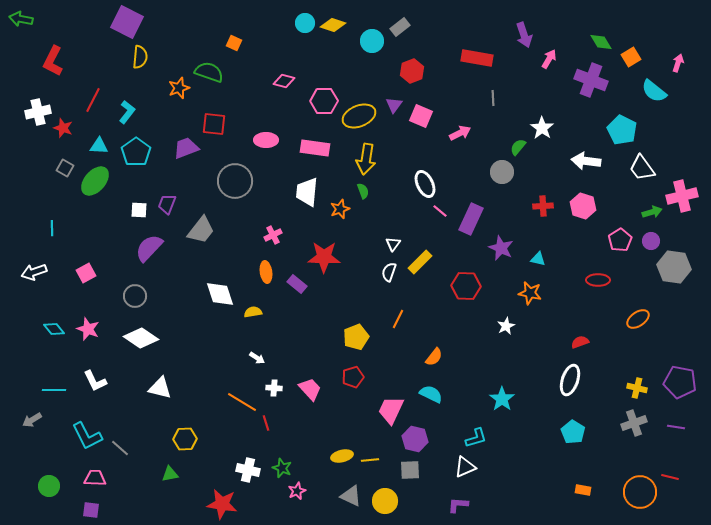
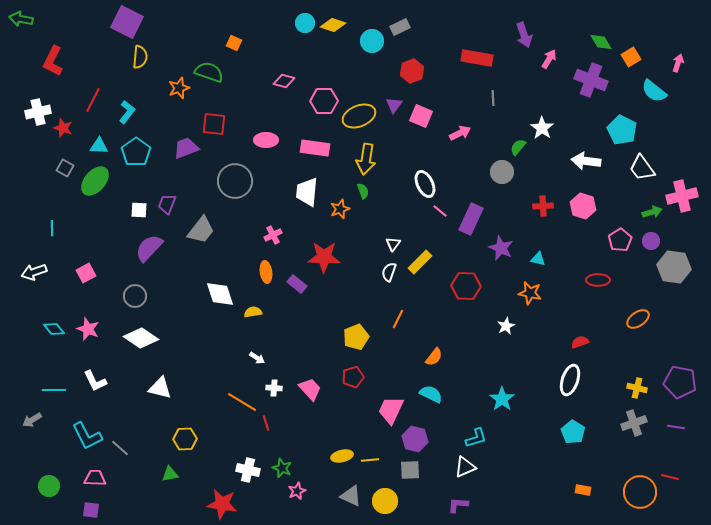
gray rectangle at (400, 27): rotated 12 degrees clockwise
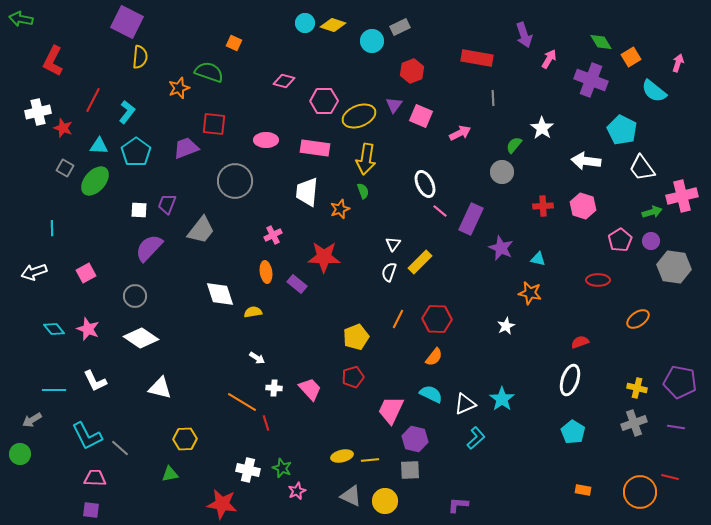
green semicircle at (518, 147): moved 4 px left, 2 px up
red hexagon at (466, 286): moved 29 px left, 33 px down
cyan L-shape at (476, 438): rotated 25 degrees counterclockwise
white triangle at (465, 467): moved 63 px up
green circle at (49, 486): moved 29 px left, 32 px up
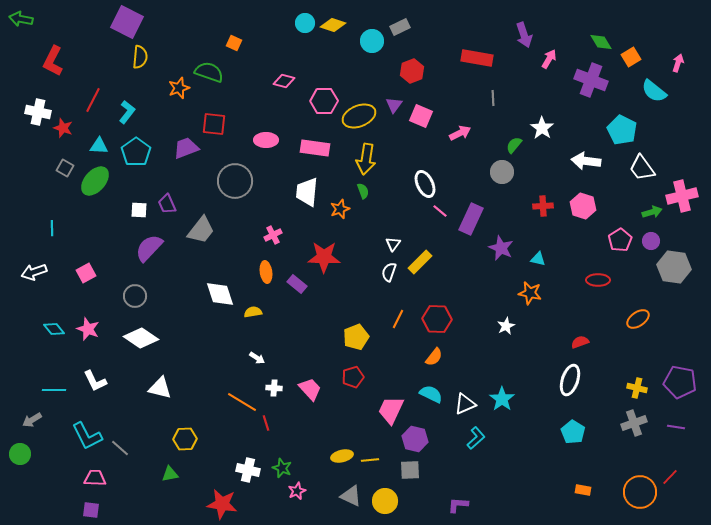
white cross at (38, 112): rotated 25 degrees clockwise
purple trapezoid at (167, 204): rotated 45 degrees counterclockwise
red line at (670, 477): rotated 60 degrees counterclockwise
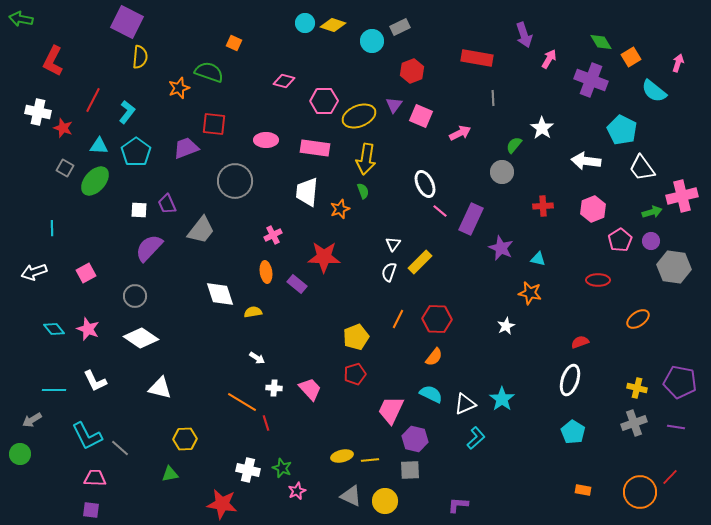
pink hexagon at (583, 206): moved 10 px right, 3 px down; rotated 20 degrees clockwise
red pentagon at (353, 377): moved 2 px right, 3 px up
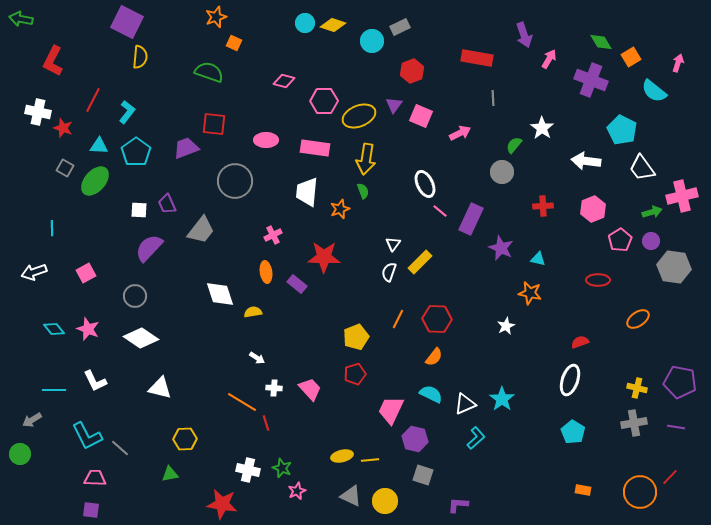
orange star at (179, 88): moved 37 px right, 71 px up
gray cross at (634, 423): rotated 10 degrees clockwise
gray square at (410, 470): moved 13 px right, 5 px down; rotated 20 degrees clockwise
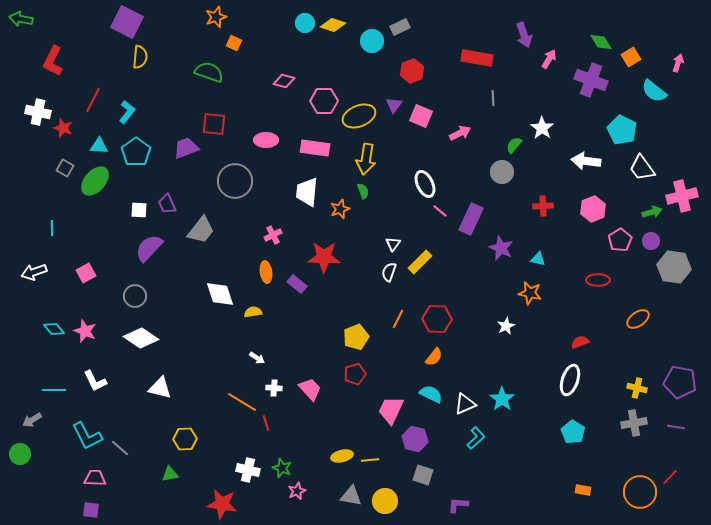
pink star at (88, 329): moved 3 px left, 2 px down
gray triangle at (351, 496): rotated 15 degrees counterclockwise
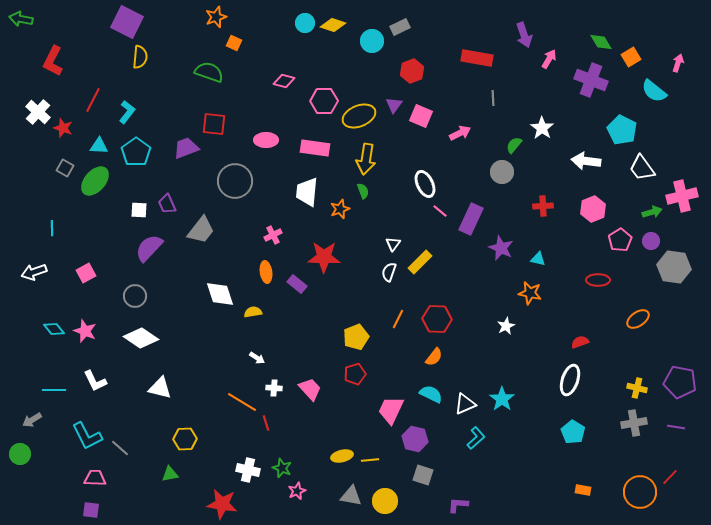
white cross at (38, 112): rotated 30 degrees clockwise
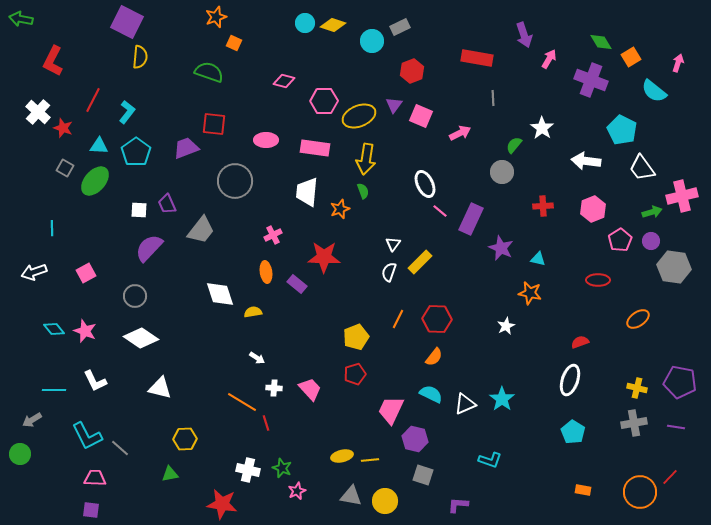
cyan L-shape at (476, 438): moved 14 px right, 22 px down; rotated 60 degrees clockwise
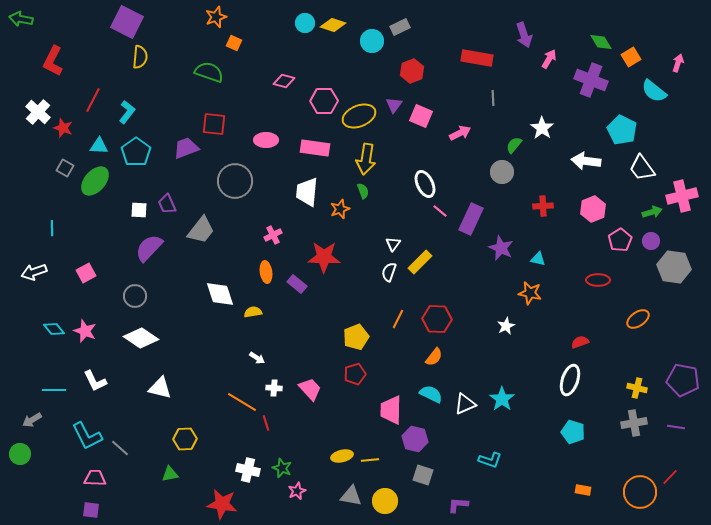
purple pentagon at (680, 382): moved 3 px right, 2 px up
pink trapezoid at (391, 410): rotated 24 degrees counterclockwise
cyan pentagon at (573, 432): rotated 15 degrees counterclockwise
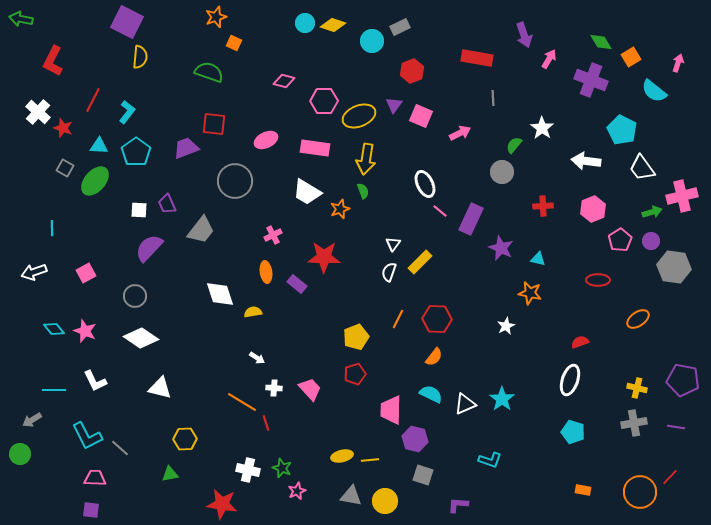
pink ellipse at (266, 140): rotated 25 degrees counterclockwise
white trapezoid at (307, 192): rotated 64 degrees counterclockwise
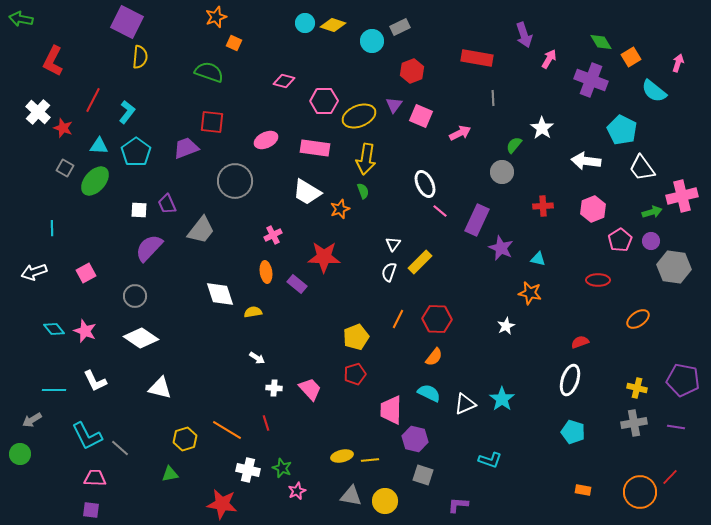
red square at (214, 124): moved 2 px left, 2 px up
purple rectangle at (471, 219): moved 6 px right, 1 px down
cyan semicircle at (431, 394): moved 2 px left, 1 px up
orange line at (242, 402): moved 15 px left, 28 px down
yellow hexagon at (185, 439): rotated 15 degrees counterclockwise
